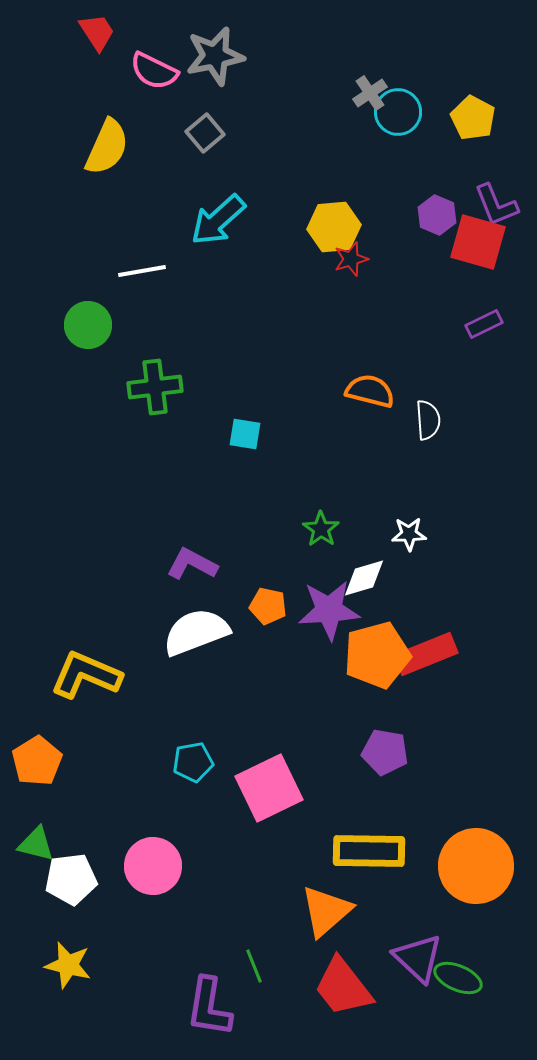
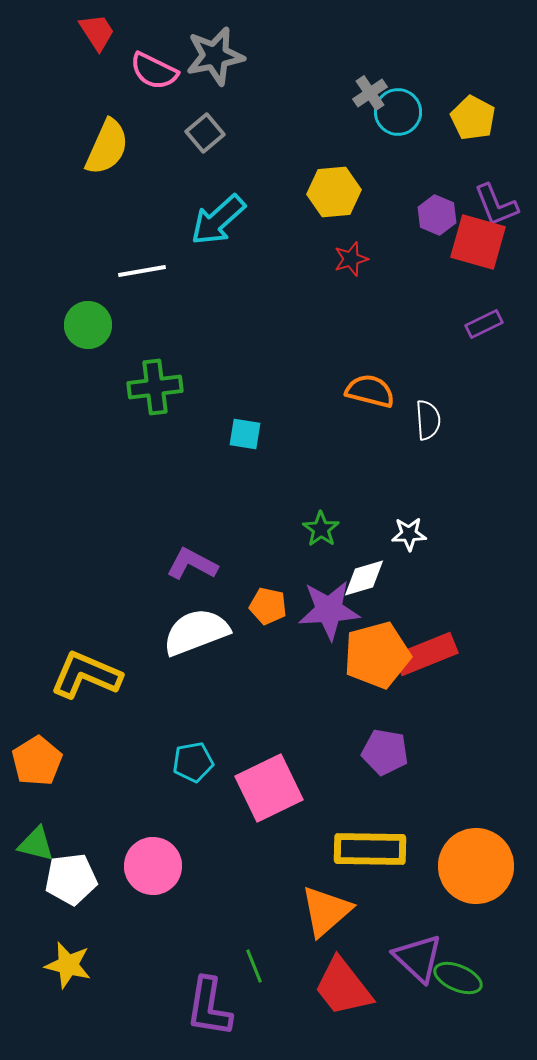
yellow hexagon at (334, 227): moved 35 px up
yellow rectangle at (369, 851): moved 1 px right, 2 px up
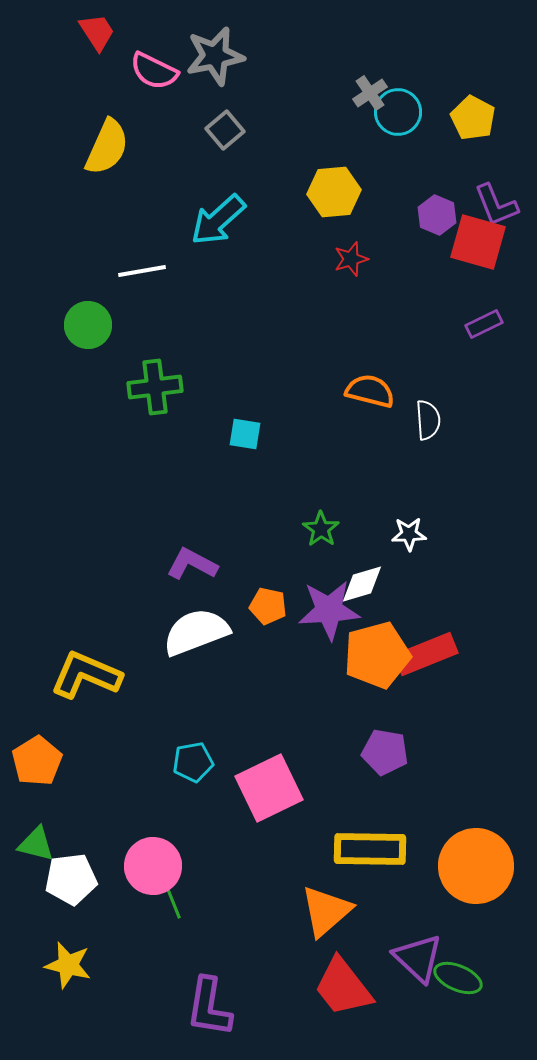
gray square at (205, 133): moved 20 px right, 3 px up
white diamond at (364, 578): moved 2 px left, 6 px down
green line at (254, 966): moved 81 px left, 64 px up
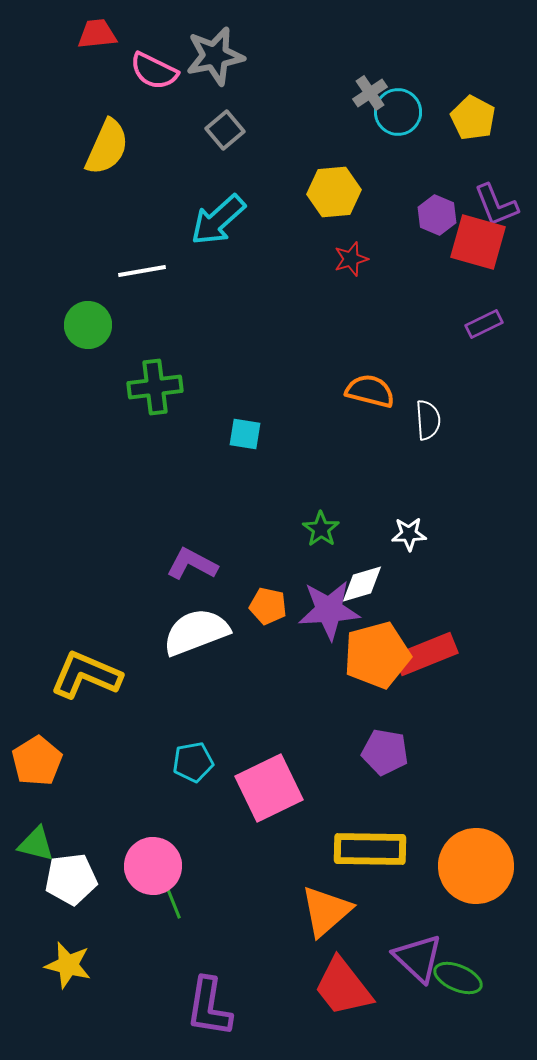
red trapezoid at (97, 32): moved 2 px down; rotated 63 degrees counterclockwise
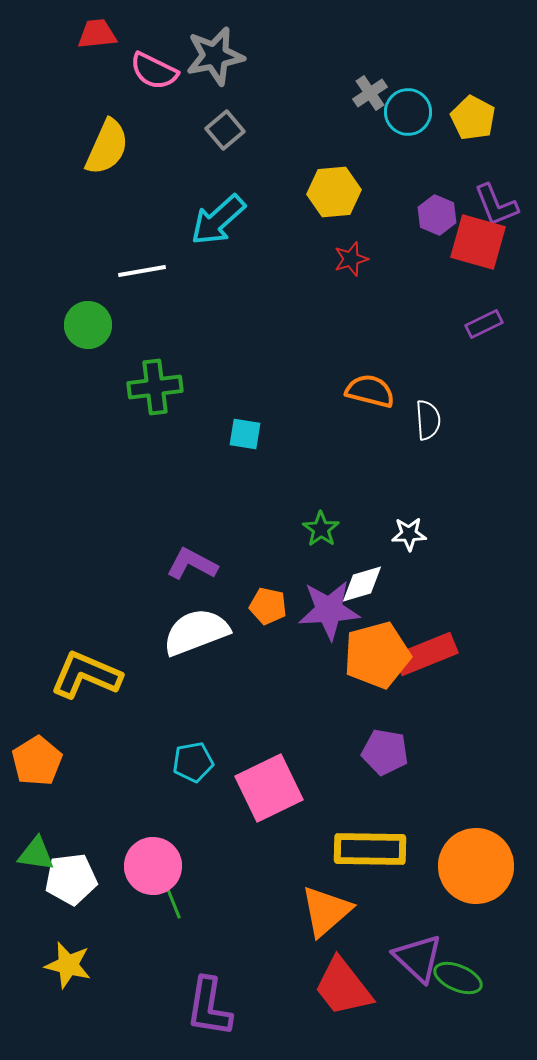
cyan circle at (398, 112): moved 10 px right
green triangle at (36, 844): moved 10 px down; rotated 6 degrees counterclockwise
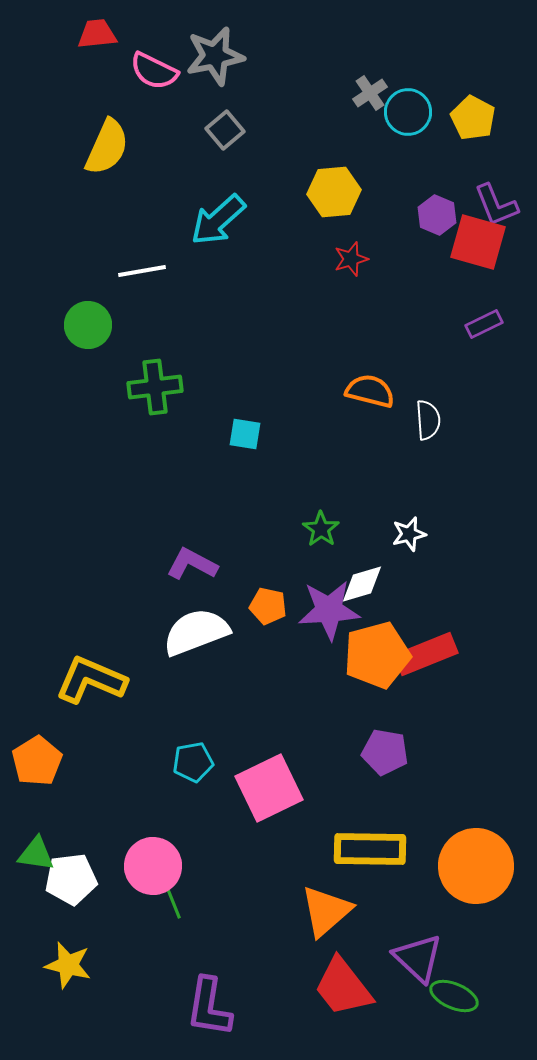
white star at (409, 534): rotated 12 degrees counterclockwise
yellow L-shape at (86, 675): moved 5 px right, 5 px down
green ellipse at (458, 978): moved 4 px left, 18 px down
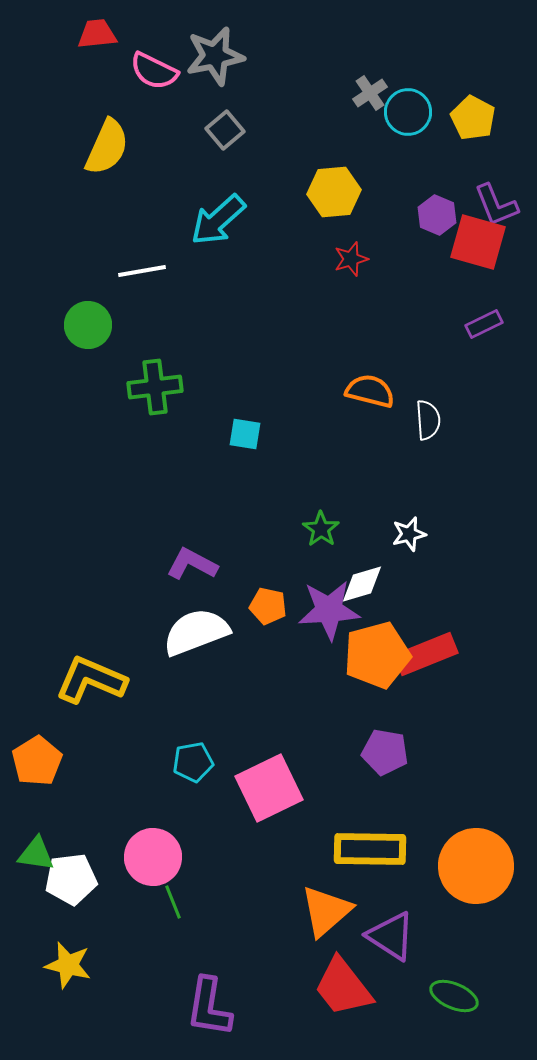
pink circle at (153, 866): moved 9 px up
purple triangle at (418, 958): moved 27 px left, 22 px up; rotated 10 degrees counterclockwise
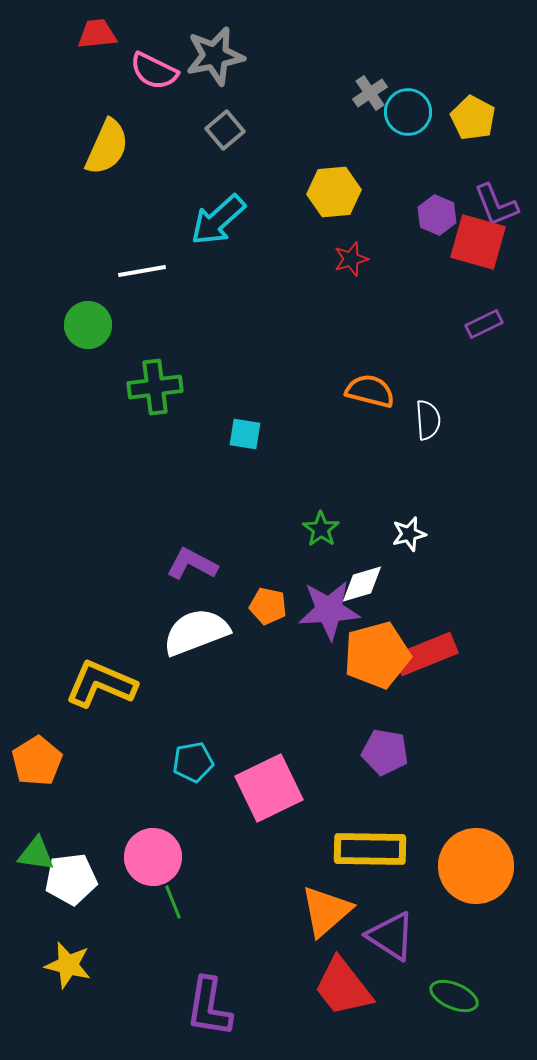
yellow L-shape at (91, 680): moved 10 px right, 4 px down
